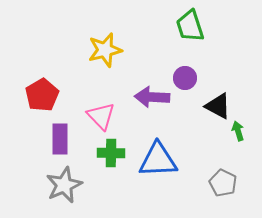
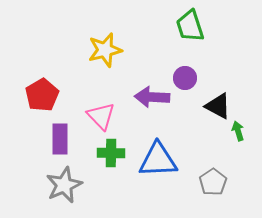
gray pentagon: moved 10 px left, 1 px up; rotated 12 degrees clockwise
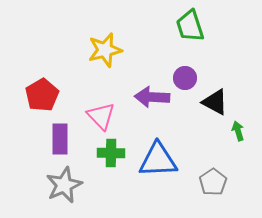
black triangle: moved 3 px left, 4 px up
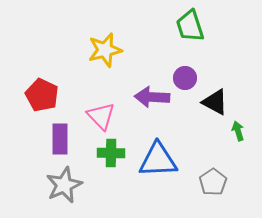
red pentagon: rotated 16 degrees counterclockwise
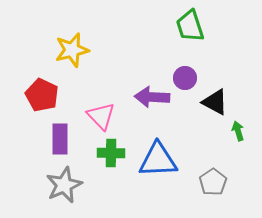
yellow star: moved 33 px left
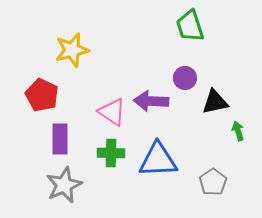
purple arrow: moved 1 px left, 4 px down
black triangle: rotated 40 degrees counterclockwise
pink triangle: moved 11 px right, 4 px up; rotated 12 degrees counterclockwise
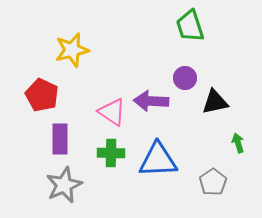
green arrow: moved 12 px down
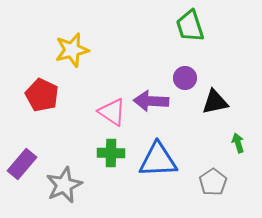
purple rectangle: moved 38 px left, 25 px down; rotated 40 degrees clockwise
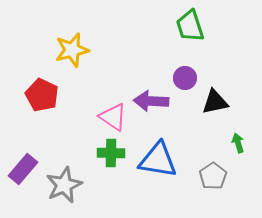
pink triangle: moved 1 px right, 5 px down
blue triangle: rotated 12 degrees clockwise
purple rectangle: moved 1 px right, 5 px down
gray pentagon: moved 6 px up
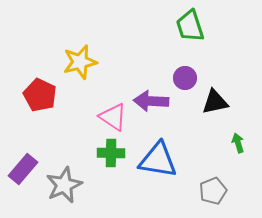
yellow star: moved 8 px right, 12 px down
red pentagon: moved 2 px left
gray pentagon: moved 15 px down; rotated 12 degrees clockwise
